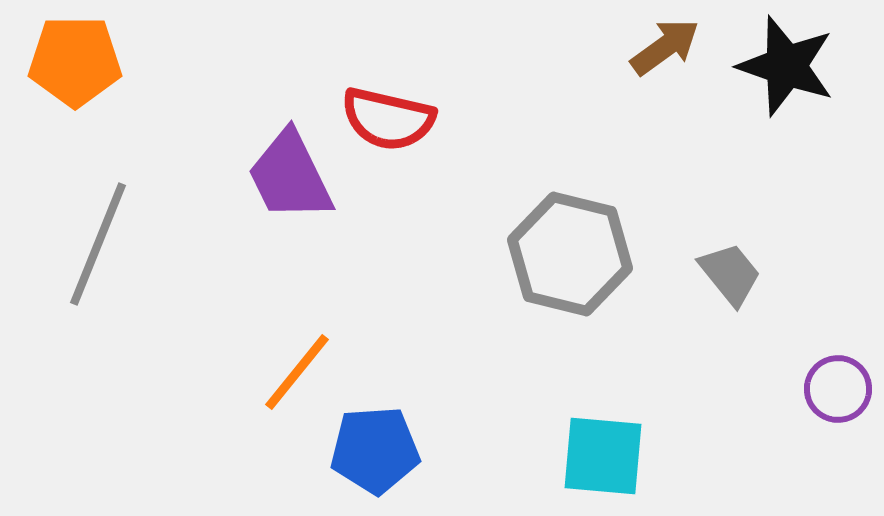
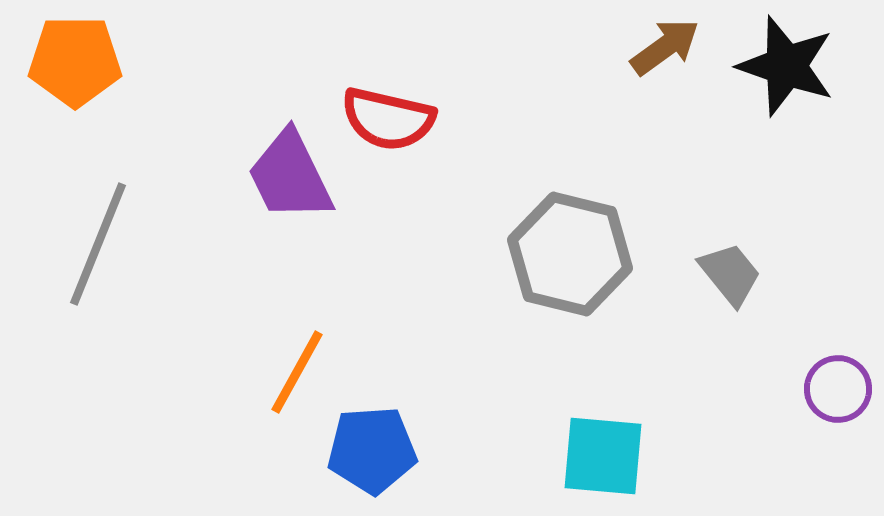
orange line: rotated 10 degrees counterclockwise
blue pentagon: moved 3 px left
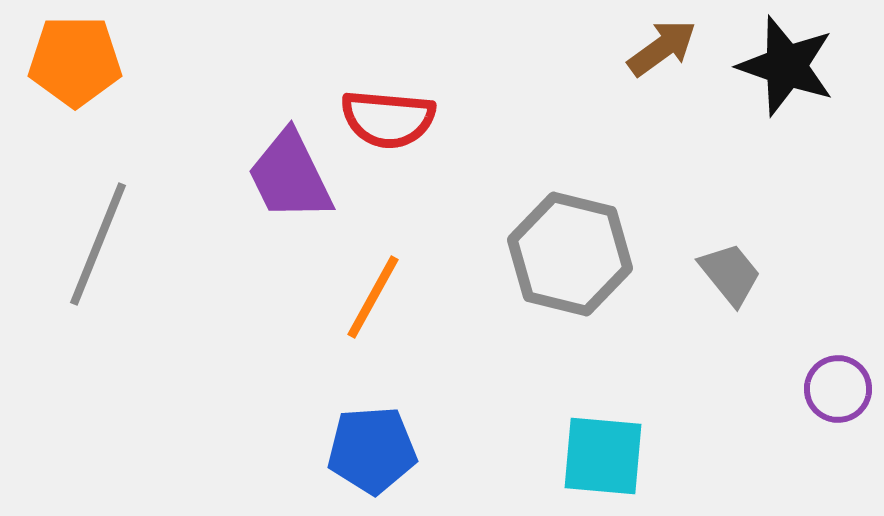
brown arrow: moved 3 px left, 1 px down
red semicircle: rotated 8 degrees counterclockwise
orange line: moved 76 px right, 75 px up
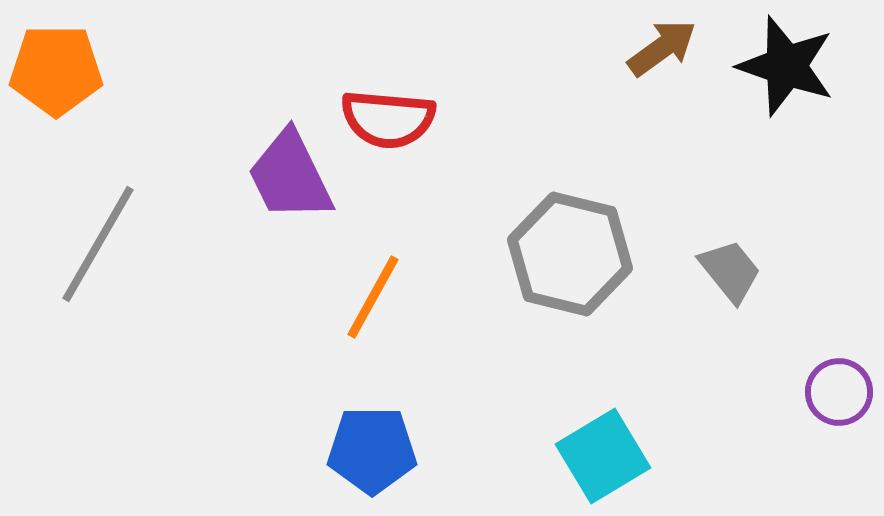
orange pentagon: moved 19 px left, 9 px down
gray line: rotated 8 degrees clockwise
gray trapezoid: moved 3 px up
purple circle: moved 1 px right, 3 px down
blue pentagon: rotated 4 degrees clockwise
cyan square: rotated 36 degrees counterclockwise
